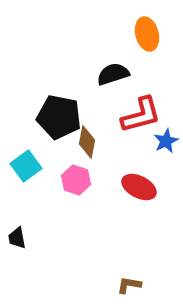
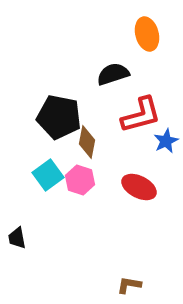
cyan square: moved 22 px right, 9 px down
pink hexagon: moved 4 px right
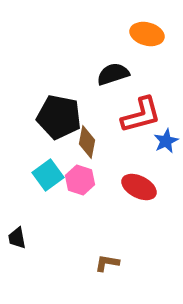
orange ellipse: rotated 60 degrees counterclockwise
brown L-shape: moved 22 px left, 22 px up
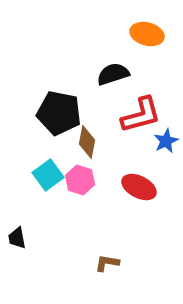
black pentagon: moved 4 px up
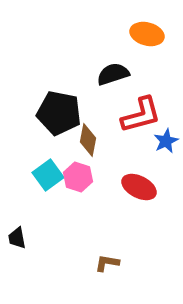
brown diamond: moved 1 px right, 2 px up
pink hexagon: moved 2 px left, 3 px up
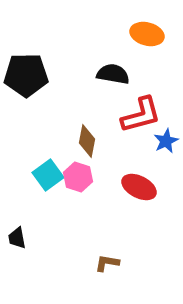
black semicircle: rotated 28 degrees clockwise
black pentagon: moved 33 px left, 38 px up; rotated 12 degrees counterclockwise
brown diamond: moved 1 px left, 1 px down
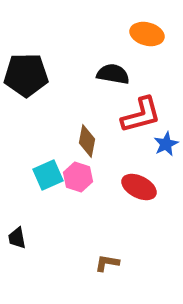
blue star: moved 3 px down
cyan square: rotated 12 degrees clockwise
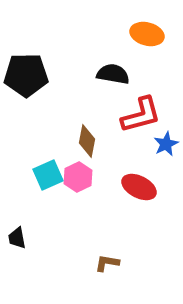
pink hexagon: rotated 16 degrees clockwise
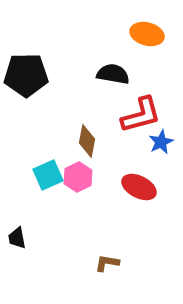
blue star: moved 5 px left, 2 px up
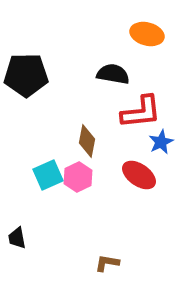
red L-shape: moved 3 px up; rotated 9 degrees clockwise
red ellipse: moved 12 px up; rotated 8 degrees clockwise
